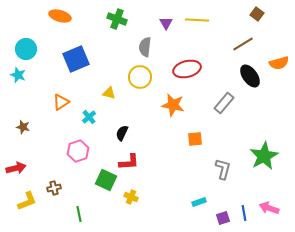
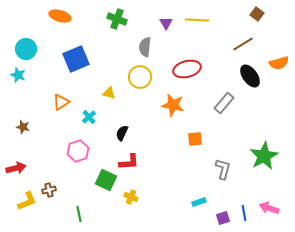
brown cross: moved 5 px left, 2 px down
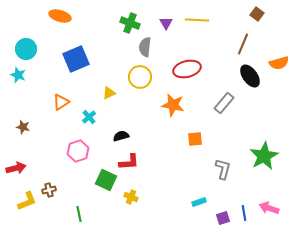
green cross: moved 13 px right, 4 px down
brown line: rotated 35 degrees counterclockwise
yellow triangle: rotated 40 degrees counterclockwise
black semicircle: moved 1 px left, 3 px down; rotated 49 degrees clockwise
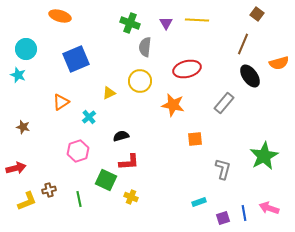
yellow circle: moved 4 px down
green line: moved 15 px up
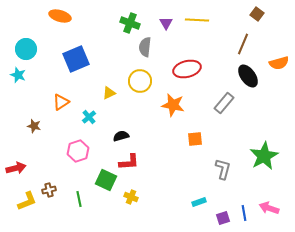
black ellipse: moved 2 px left
brown star: moved 11 px right, 1 px up
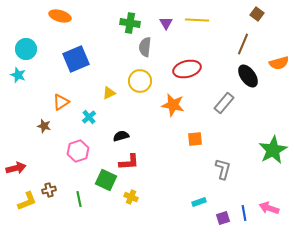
green cross: rotated 12 degrees counterclockwise
brown star: moved 10 px right
green star: moved 9 px right, 6 px up
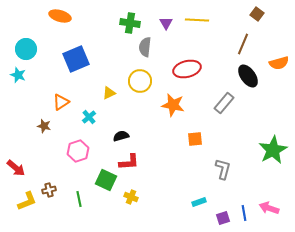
red arrow: rotated 54 degrees clockwise
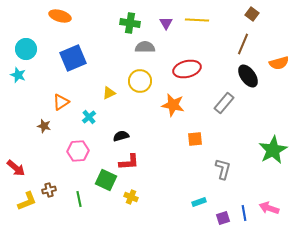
brown square: moved 5 px left
gray semicircle: rotated 84 degrees clockwise
blue square: moved 3 px left, 1 px up
pink hexagon: rotated 15 degrees clockwise
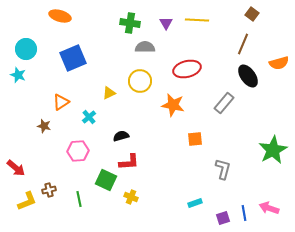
cyan rectangle: moved 4 px left, 1 px down
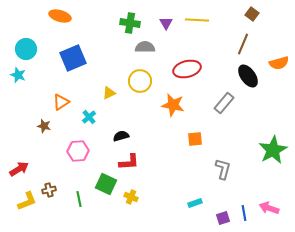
red arrow: moved 3 px right, 1 px down; rotated 72 degrees counterclockwise
green square: moved 4 px down
